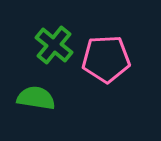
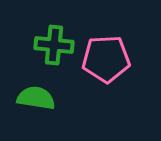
green cross: rotated 33 degrees counterclockwise
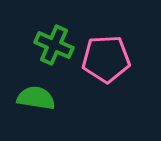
green cross: rotated 18 degrees clockwise
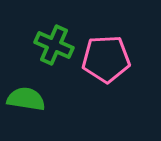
green semicircle: moved 10 px left, 1 px down
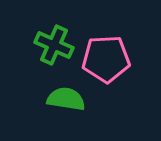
green semicircle: moved 40 px right
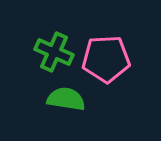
green cross: moved 7 px down
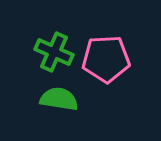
green semicircle: moved 7 px left
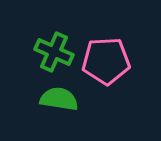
pink pentagon: moved 2 px down
